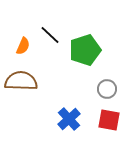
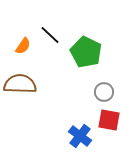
orange semicircle: rotated 12 degrees clockwise
green pentagon: moved 1 px right, 2 px down; rotated 28 degrees counterclockwise
brown semicircle: moved 1 px left, 3 px down
gray circle: moved 3 px left, 3 px down
blue cross: moved 11 px right, 17 px down; rotated 10 degrees counterclockwise
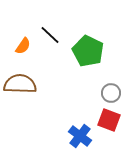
green pentagon: moved 2 px right, 1 px up
gray circle: moved 7 px right, 1 px down
red square: rotated 10 degrees clockwise
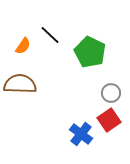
green pentagon: moved 2 px right, 1 px down
red square: rotated 35 degrees clockwise
blue cross: moved 1 px right, 2 px up
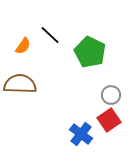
gray circle: moved 2 px down
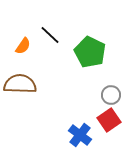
blue cross: moved 1 px left, 1 px down
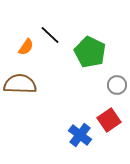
orange semicircle: moved 3 px right, 1 px down
gray circle: moved 6 px right, 10 px up
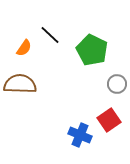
orange semicircle: moved 2 px left, 1 px down
green pentagon: moved 2 px right, 2 px up
gray circle: moved 1 px up
blue cross: rotated 15 degrees counterclockwise
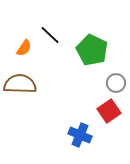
gray circle: moved 1 px left, 1 px up
red square: moved 9 px up
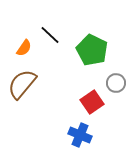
brown semicircle: moved 2 px right; rotated 52 degrees counterclockwise
red square: moved 17 px left, 9 px up
